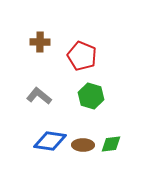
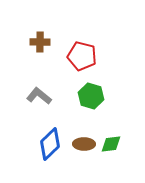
red pentagon: rotated 8 degrees counterclockwise
blue diamond: moved 3 px down; rotated 52 degrees counterclockwise
brown ellipse: moved 1 px right, 1 px up
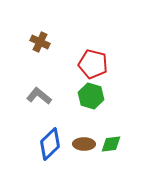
brown cross: rotated 24 degrees clockwise
red pentagon: moved 11 px right, 8 px down
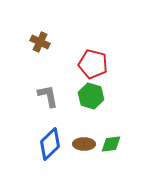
gray L-shape: moved 9 px right; rotated 40 degrees clockwise
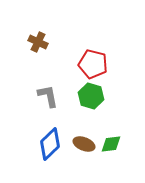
brown cross: moved 2 px left
brown ellipse: rotated 20 degrees clockwise
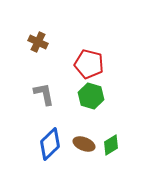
red pentagon: moved 4 px left
gray L-shape: moved 4 px left, 2 px up
green diamond: moved 1 px down; rotated 25 degrees counterclockwise
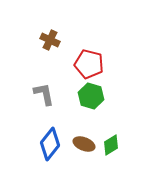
brown cross: moved 12 px right, 2 px up
blue diamond: rotated 8 degrees counterclockwise
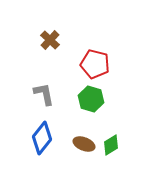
brown cross: rotated 18 degrees clockwise
red pentagon: moved 6 px right
green hexagon: moved 3 px down
blue diamond: moved 8 px left, 6 px up
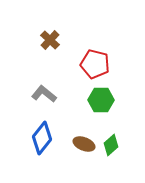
gray L-shape: rotated 40 degrees counterclockwise
green hexagon: moved 10 px right, 1 px down; rotated 15 degrees counterclockwise
green diamond: rotated 10 degrees counterclockwise
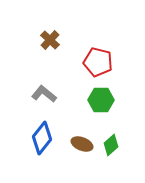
red pentagon: moved 3 px right, 2 px up
brown ellipse: moved 2 px left
